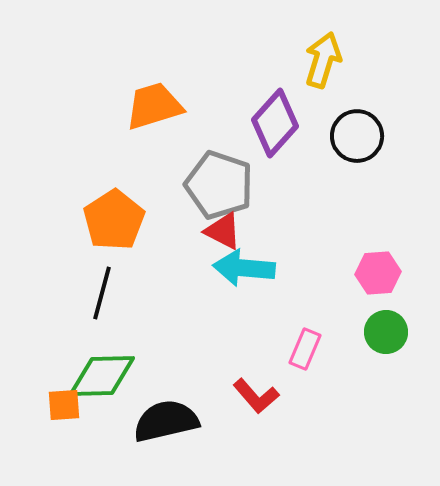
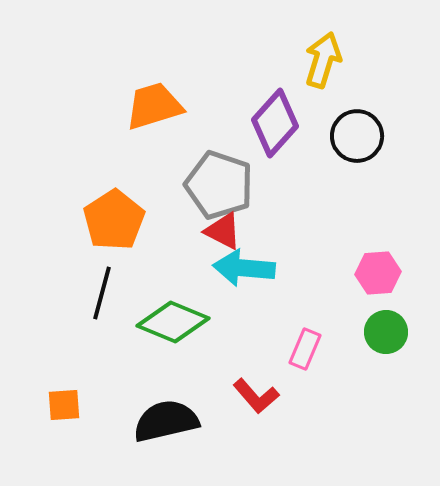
green diamond: moved 71 px right, 54 px up; rotated 24 degrees clockwise
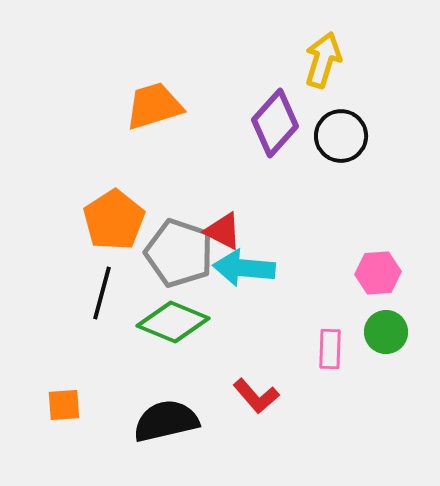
black circle: moved 16 px left
gray pentagon: moved 40 px left, 68 px down
pink rectangle: moved 25 px right; rotated 21 degrees counterclockwise
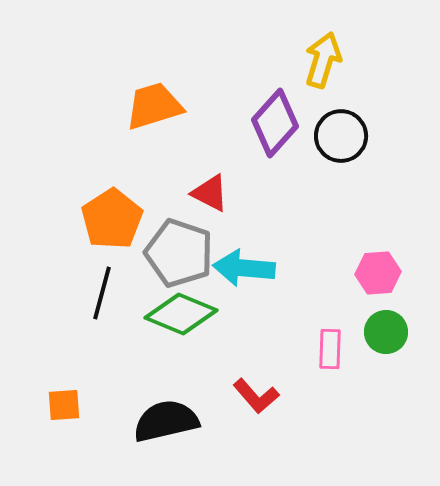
orange pentagon: moved 2 px left, 1 px up
red triangle: moved 13 px left, 38 px up
green diamond: moved 8 px right, 8 px up
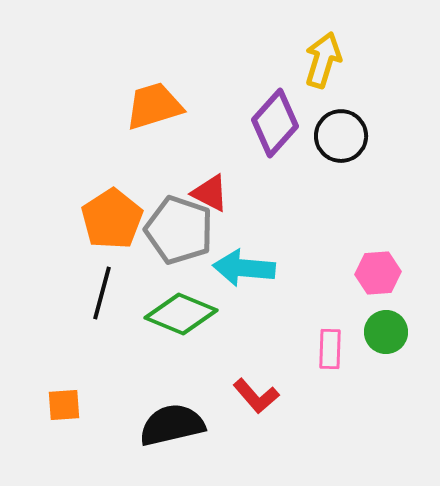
gray pentagon: moved 23 px up
black semicircle: moved 6 px right, 4 px down
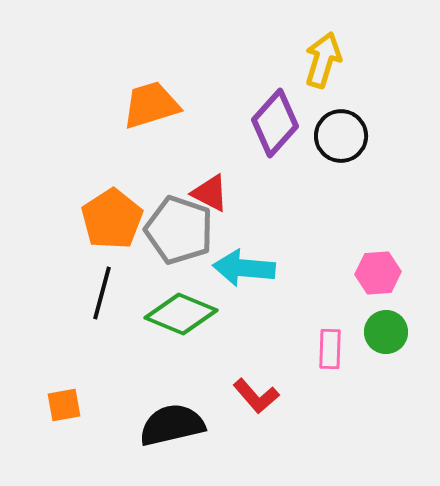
orange trapezoid: moved 3 px left, 1 px up
orange square: rotated 6 degrees counterclockwise
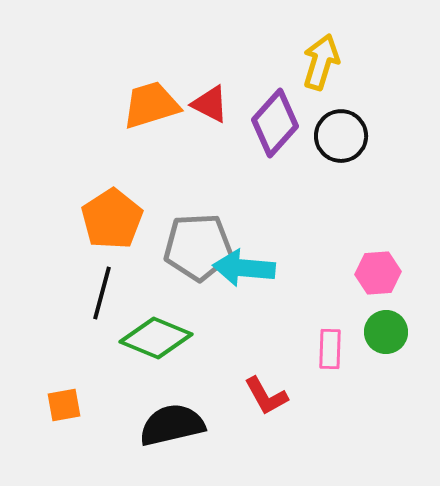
yellow arrow: moved 2 px left, 2 px down
red triangle: moved 89 px up
gray pentagon: moved 19 px right, 17 px down; rotated 22 degrees counterclockwise
green diamond: moved 25 px left, 24 px down
red L-shape: moved 10 px right; rotated 12 degrees clockwise
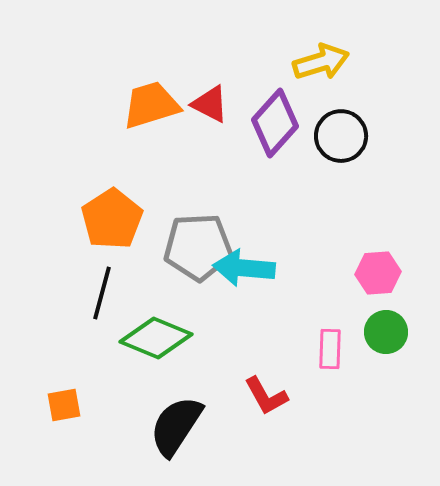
yellow arrow: rotated 56 degrees clockwise
black semicircle: moved 4 px right, 1 px down; rotated 44 degrees counterclockwise
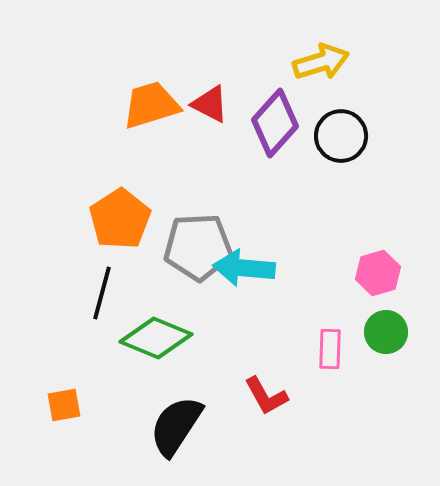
orange pentagon: moved 8 px right
pink hexagon: rotated 12 degrees counterclockwise
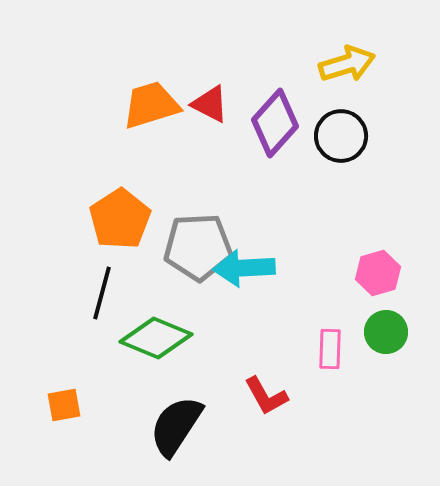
yellow arrow: moved 26 px right, 2 px down
cyan arrow: rotated 8 degrees counterclockwise
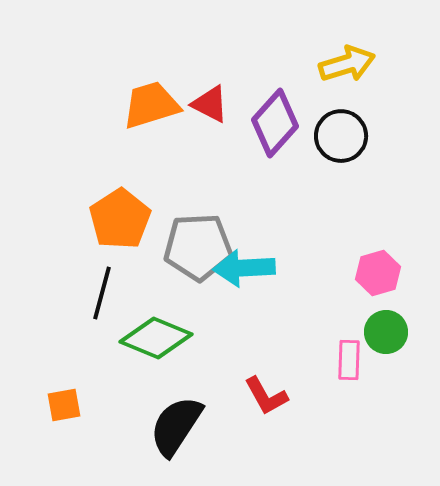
pink rectangle: moved 19 px right, 11 px down
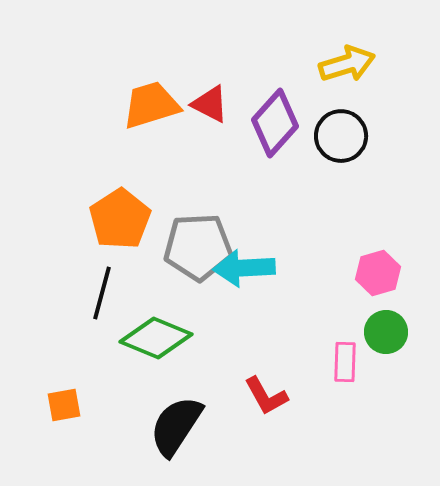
pink rectangle: moved 4 px left, 2 px down
